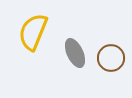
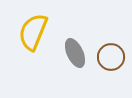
brown circle: moved 1 px up
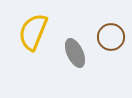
brown circle: moved 20 px up
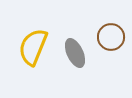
yellow semicircle: moved 15 px down
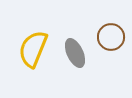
yellow semicircle: moved 2 px down
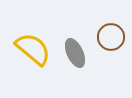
yellow semicircle: rotated 108 degrees clockwise
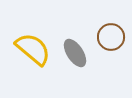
gray ellipse: rotated 8 degrees counterclockwise
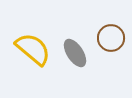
brown circle: moved 1 px down
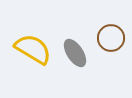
yellow semicircle: rotated 9 degrees counterclockwise
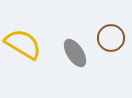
yellow semicircle: moved 10 px left, 5 px up
